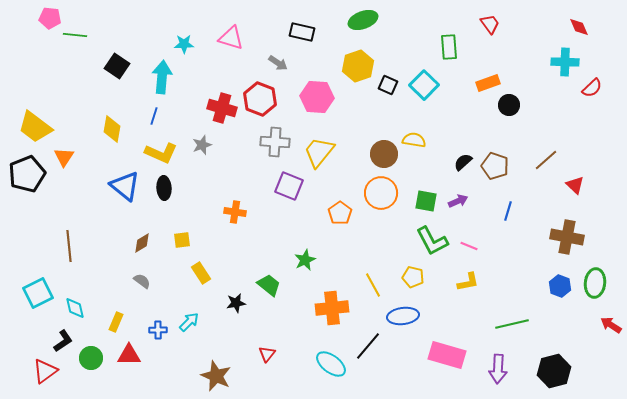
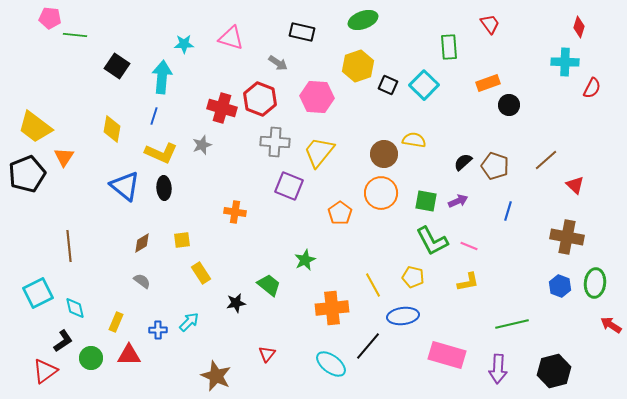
red diamond at (579, 27): rotated 40 degrees clockwise
red semicircle at (592, 88): rotated 20 degrees counterclockwise
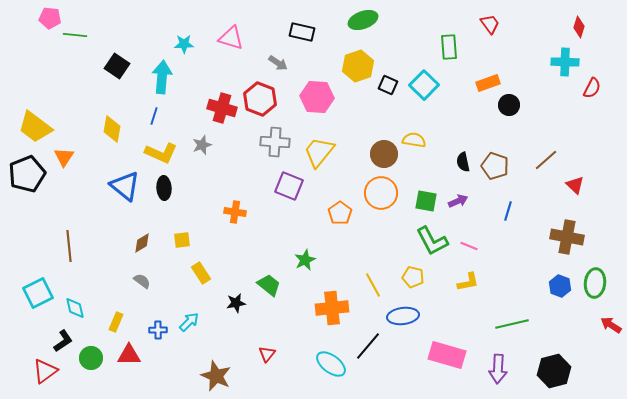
black semicircle at (463, 162): rotated 60 degrees counterclockwise
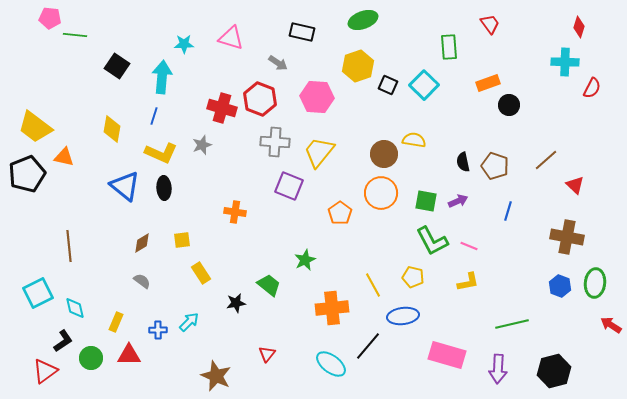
orange triangle at (64, 157): rotated 50 degrees counterclockwise
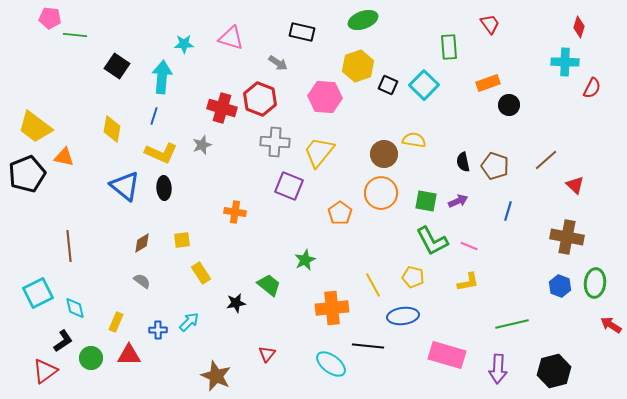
pink hexagon at (317, 97): moved 8 px right
black line at (368, 346): rotated 56 degrees clockwise
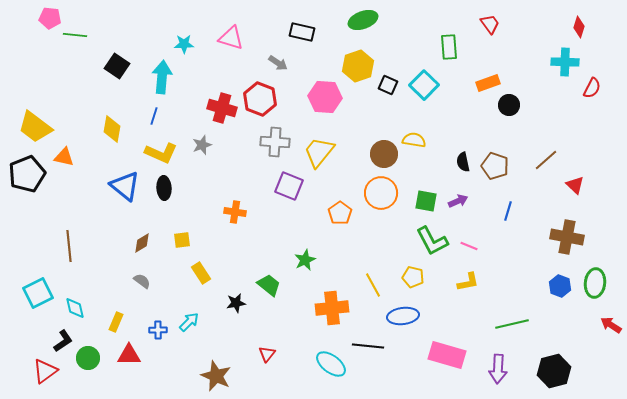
green circle at (91, 358): moved 3 px left
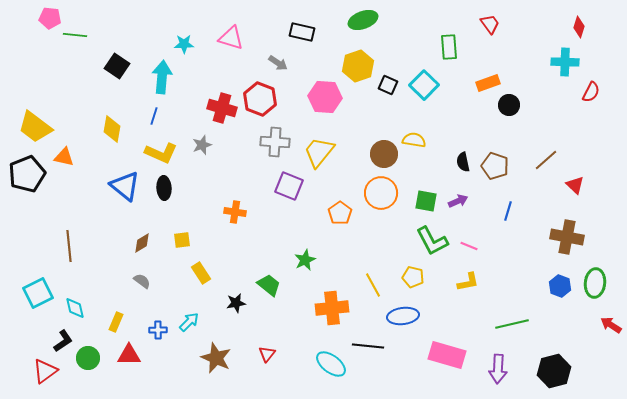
red semicircle at (592, 88): moved 1 px left, 4 px down
brown star at (216, 376): moved 18 px up
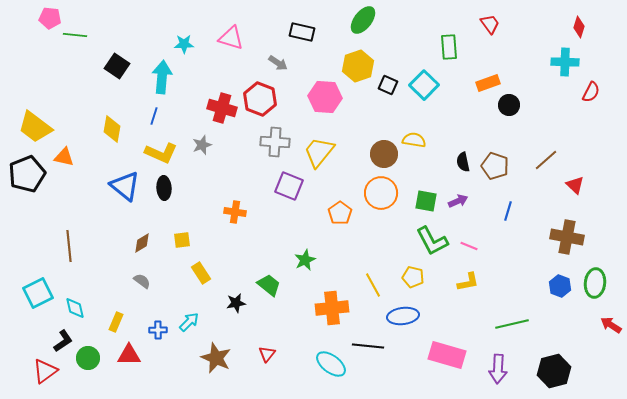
green ellipse at (363, 20): rotated 32 degrees counterclockwise
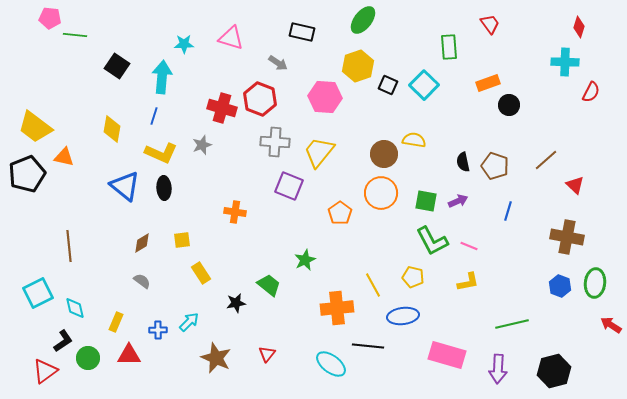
orange cross at (332, 308): moved 5 px right
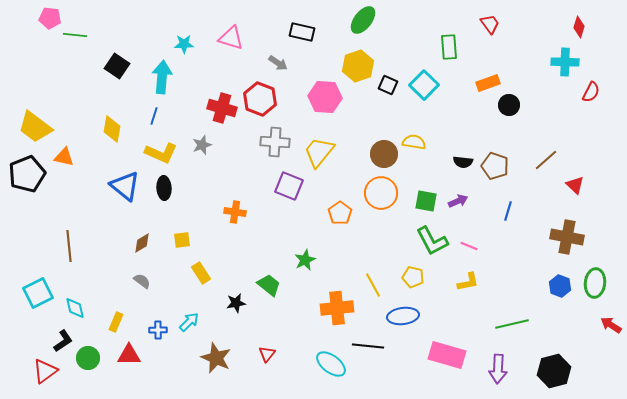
yellow semicircle at (414, 140): moved 2 px down
black semicircle at (463, 162): rotated 72 degrees counterclockwise
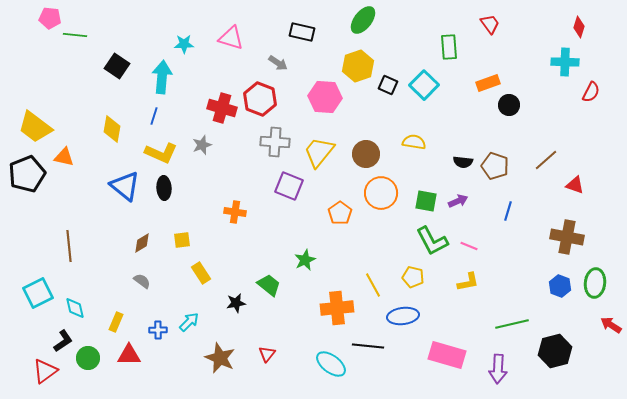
brown circle at (384, 154): moved 18 px left
red triangle at (575, 185): rotated 24 degrees counterclockwise
brown star at (216, 358): moved 4 px right
black hexagon at (554, 371): moved 1 px right, 20 px up
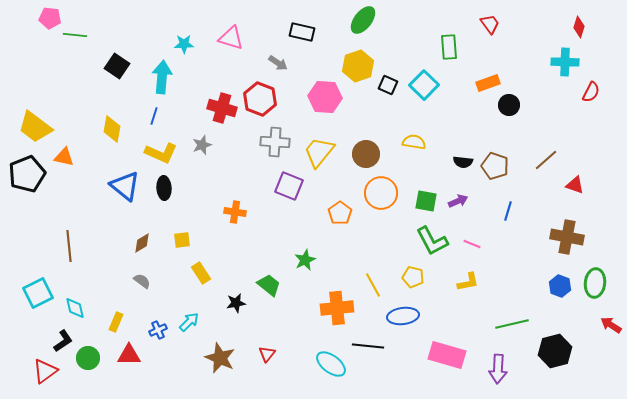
pink line at (469, 246): moved 3 px right, 2 px up
blue cross at (158, 330): rotated 24 degrees counterclockwise
